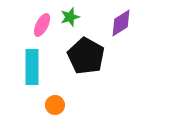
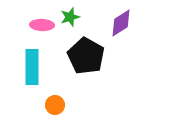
pink ellipse: rotated 65 degrees clockwise
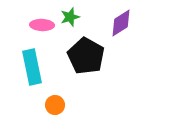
cyan rectangle: rotated 12 degrees counterclockwise
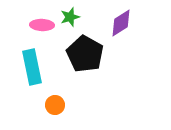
black pentagon: moved 1 px left, 2 px up
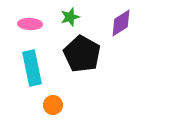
pink ellipse: moved 12 px left, 1 px up
black pentagon: moved 3 px left
cyan rectangle: moved 1 px down
orange circle: moved 2 px left
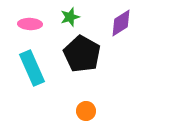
cyan rectangle: rotated 12 degrees counterclockwise
orange circle: moved 33 px right, 6 px down
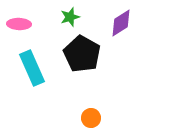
pink ellipse: moved 11 px left
orange circle: moved 5 px right, 7 px down
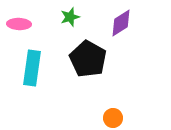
black pentagon: moved 6 px right, 5 px down
cyan rectangle: rotated 32 degrees clockwise
orange circle: moved 22 px right
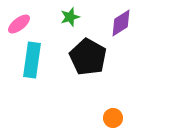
pink ellipse: rotated 40 degrees counterclockwise
black pentagon: moved 2 px up
cyan rectangle: moved 8 px up
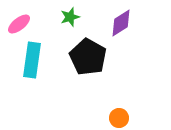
orange circle: moved 6 px right
